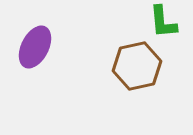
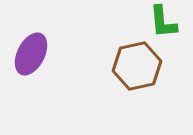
purple ellipse: moved 4 px left, 7 px down
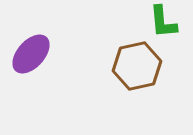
purple ellipse: rotated 15 degrees clockwise
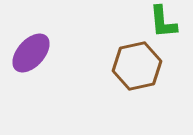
purple ellipse: moved 1 px up
